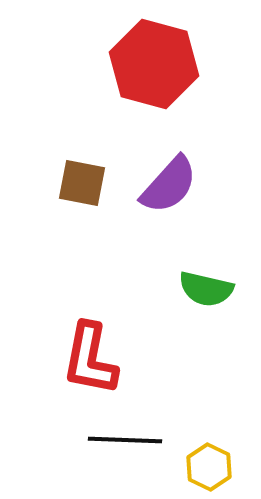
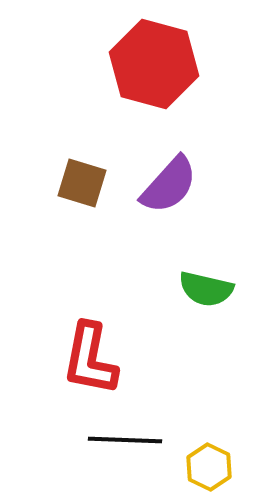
brown square: rotated 6 degrees clockwise
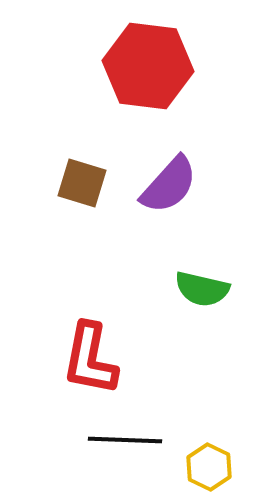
red hexagon: moved 6 px left, 2 px down; rotated 8 degrees counterclockwise
green semicircle: moved 4 px left
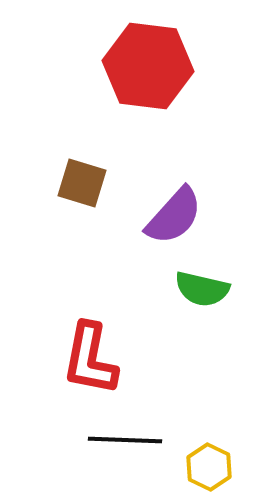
purple semicircle: moved 5 px right, 31 px down
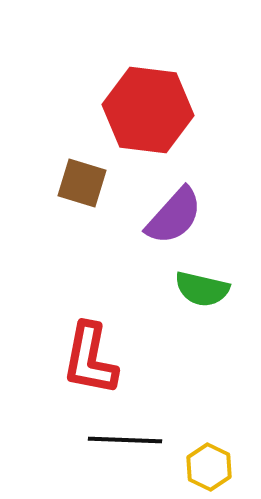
red hexagon: moved 44 px down
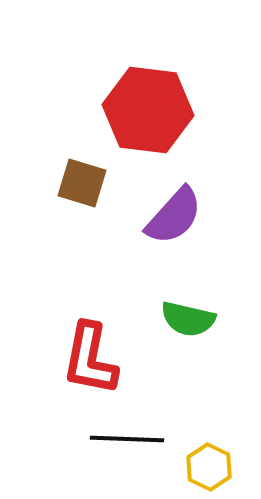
green semicircle: moved 14 px left, 30 px down
black line: moved 2 px right, 1 px up
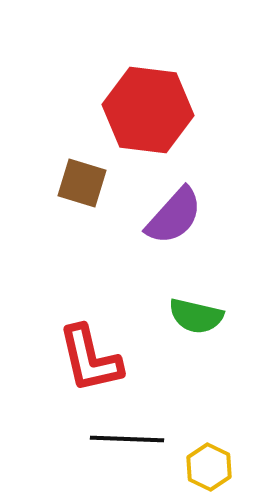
green semicircle: moved 8 px right, 3 px up
red L-shape: rotated 24 degrees counterclockwise
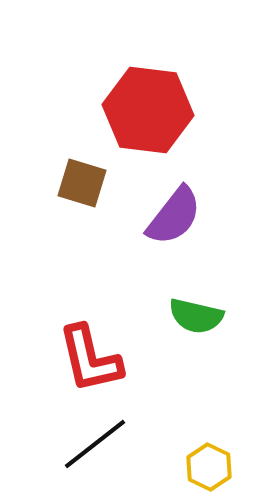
purple semicircle: rotated 4 degrees counterclockwise
black line: moved 32 px left, 5 px down; rotated 40 degrees counterclockwise
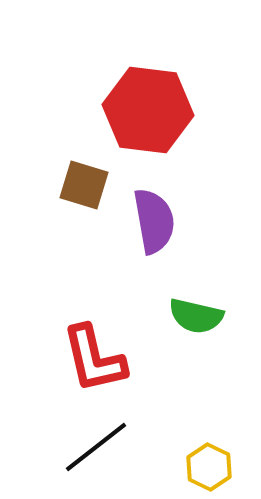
brown square: moved 2 px right, 2 px down
purple semicircle: moved 20 px left, 5 px down; rotated 48 degrees counterclockwise
red L-shape: moved 4 px right
black line: moved 1 px right, 3 px down
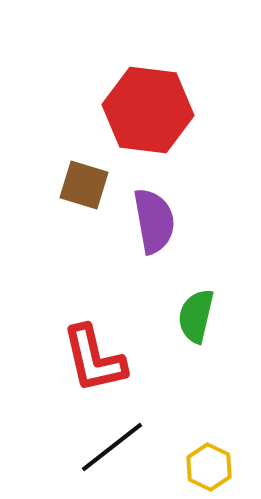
green semicircle: rotated 90 degrees clockwise
black line: moved 16 px right
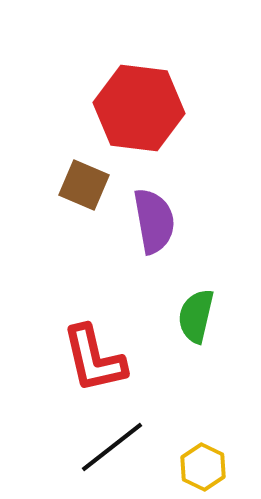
red hexagon: moved 9 px left, 2 px up
brown square: rotated 6 degrees clockwise
yellow hexagon: moved 6 px left
